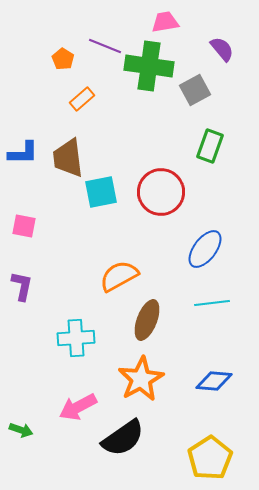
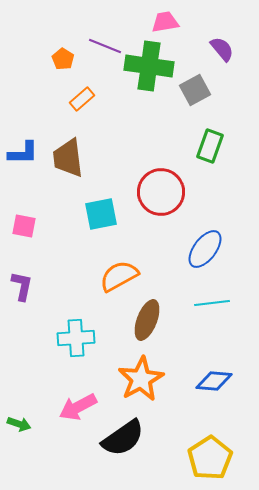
cyan square: moved 22 px down
green arrow: moved 2 px left, 6 px up
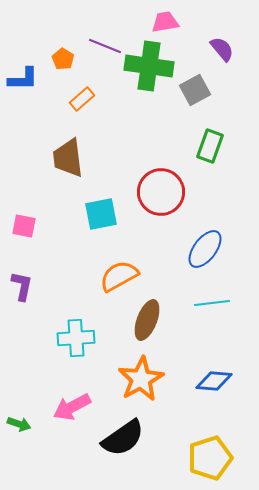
blue L-shape: moved 74 px up
pink arrow: moved 6 px left
yellow pentagon: rotated 15 degrees clockwise
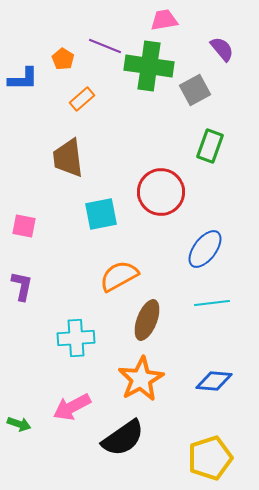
pink trapezoid: moved 1 px left, 2 px up
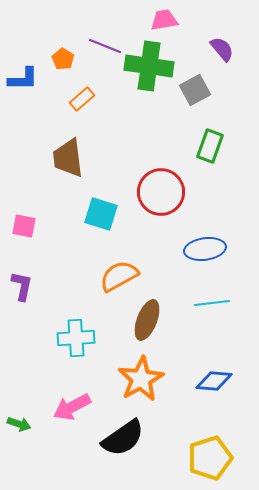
cyan square: rotated 28 degrees clockwise
blue ellipse: rotated 45 degrees clockwise
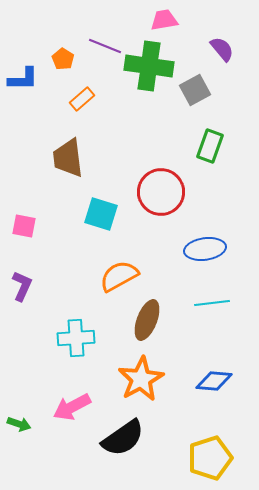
purple L-shape: rotated 12 degrees clockwise
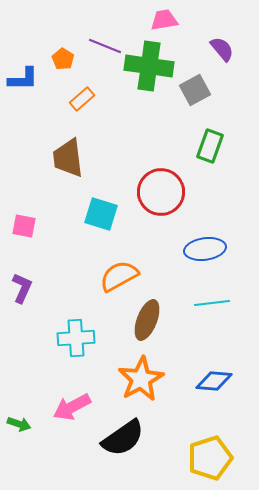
purple L-shape: moved 2 px down
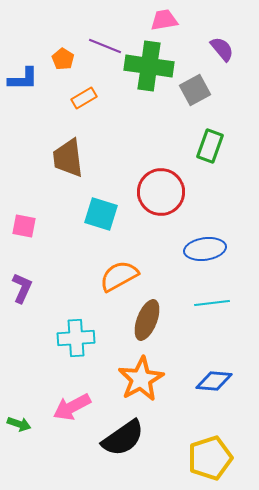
orange rectangle: moved 2 px right, 1 px up; rotated 10 degrees clockwise
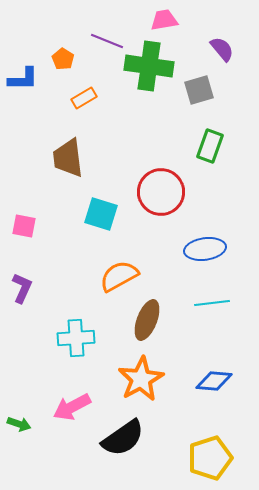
purple line: moved 2 px right, 5 px up
gray square: moved 4 px right; rotated 12 degrees clockwise
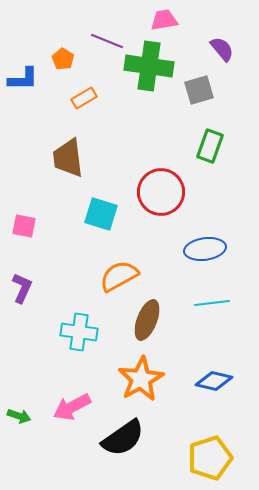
cyan cross: moved 3 px right, 6 px up; rotated 12 degrees clockwise
blue diamond: rotated 9 degrees clockwise
green arrow: moved 8 px up
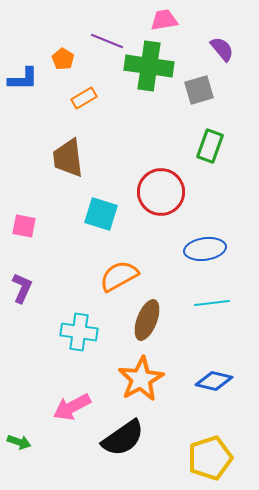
green arrow: moved 26 px down
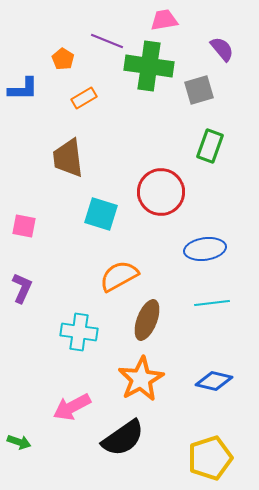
blue L-shape: moved 10 px down
